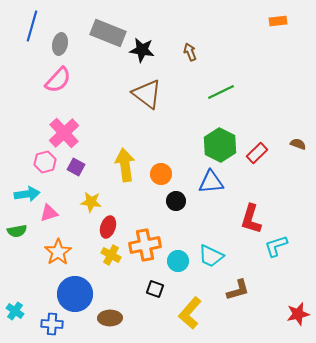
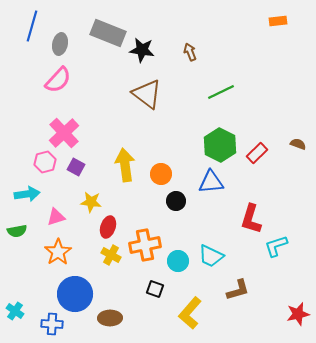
pink triangle: moved 7 px right, 4 px down
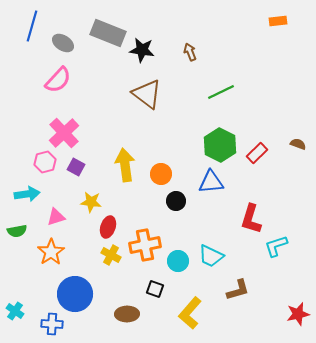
gray ellipse: moved 3 px right, 1 px up; rotated 70 degrees counterclockwise
orange star: moved 7 px left
brown ellipse: moved 17 px right, 4 px up
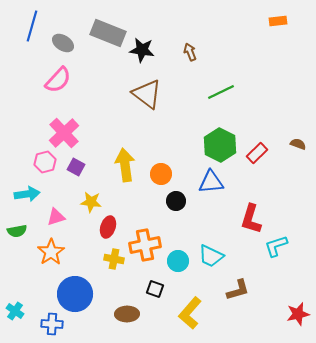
yellow cross: moved 3 px right, 4 px down; rotated 18 degrees counterclockwise
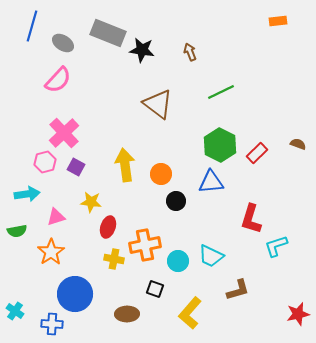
brown triangle: moved 11 px right, 10 px down
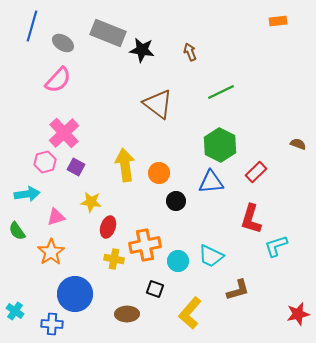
red rectangle: moved 1 px left, 19 px down
orange circle: moved 2 px left, 1 px up
green semicircle: rotated 66 degrees clockwise
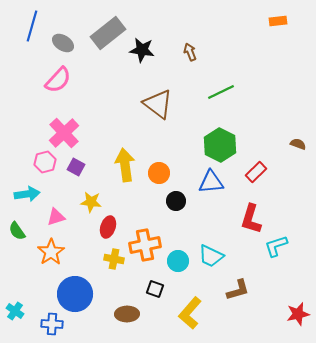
gray rectangle: rotated 60 degrees counterclockwise
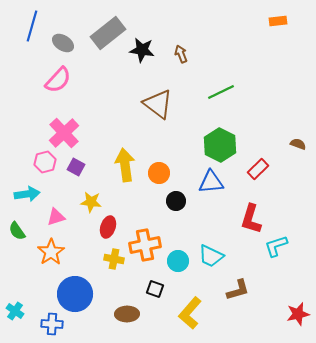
brown arrow: moved 9 px left, 2 px down
red rectangle: moved 2 px right, 3 px up
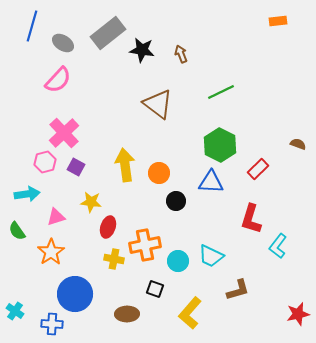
blue triangle: rotated 8 degrees clockwise
cyan L-shape: moved 2 px right; rotated 35 degrees counterclockwise
